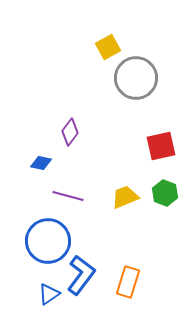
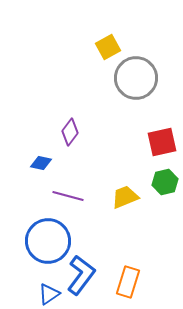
red square: moved 1 px right, 4 px up
green hexagon: moved 11 px up; rotated 25 degrees clockwise
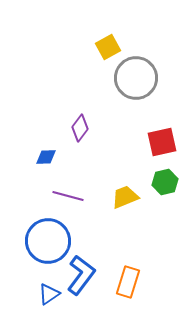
purple diamond: moved 10 px right, 4 px up
blue diamond: moved 5 px right, 6 px up; rotated 15 degrees counterclockwise
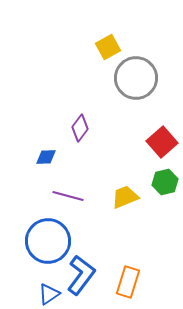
red square: rotated 28 degrees counterclockwise
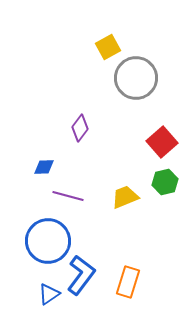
blue diamond: moved 2 px left, 10 px down
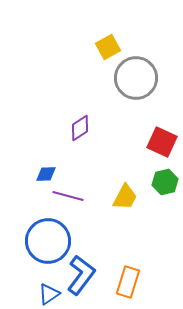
purple diamond: rotated 20 degrees clockwise
red square: rotated 24 degrees counterclockwise
blue diamond: moved 2 px right, 7 px down
yellow trapezoid: rotated 140 degrees clockwise
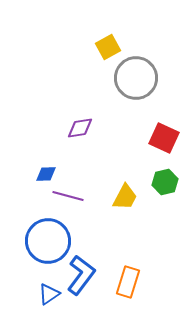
purple diamond: rotated 24 degrees clockwise
red square: moved 2 px right, 4 px up
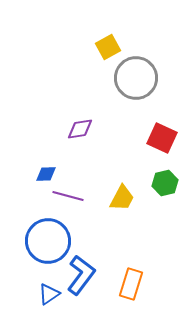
purple diamond: moved 1 px down
red square: moved 2 px left
green hexagon: moved 1 px down
yellow trapezoid: moved 3 px left, 1 px down
orange rectangle: moved 3 px right, 2 px down
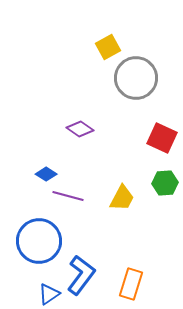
purple diamond: rotated 44 degrees clockwise
blue diamond: rotated 35 degrees clockwise
green hexagon: rotated 10 degrees clockwise
blue circle: moved 9 px left
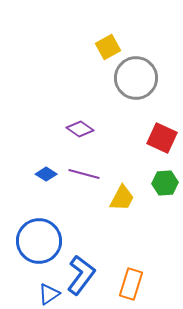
purple line: moved 16 px right, 22 px up
